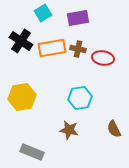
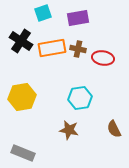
cyan square: rotated 12 degrees clockwise
gray rectangle: moved 9 px left, 1 px down
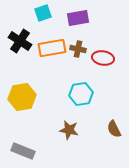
black cross: moved 1 px left
cyan hexagon: moved 1 px right, 4 px up
gray rectangle: moved 2 px up
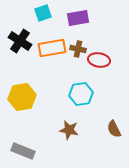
red ellipse: moved 4 px left, 2 px down
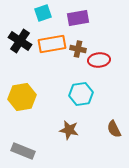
orange rectangle: moved 4 px up
red ellipse: rotated 15 degrees counterclockwise
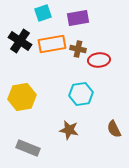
gray rectangle: moved 5 px right, 3 px up
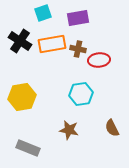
brown semicircle: moved 2 px left, 1 px up
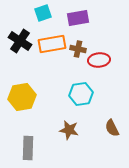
gray rectangle: rotated 70 degrees clockwise
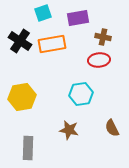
brown cross: moved 25 px right, 12 px up
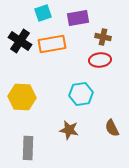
red ellipse: moved 1 px right
yellow hexagon: rotated 12 degrees clockwise
